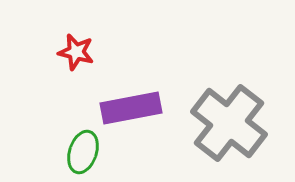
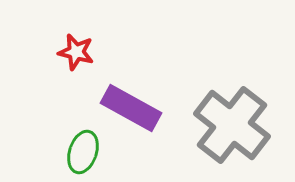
purple rectangle: rotated 40 degrees clockwise
gray cross: moved 3 px right, 2 px down
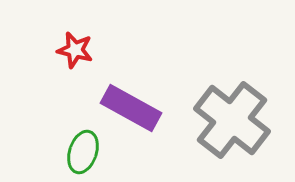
red star: moved 1 px left, 2 px up
gray cross: moved 5 px up
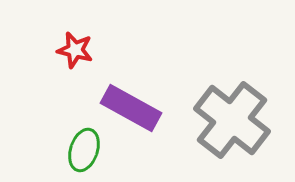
green ellipse: moved 1 px right, 2 px up
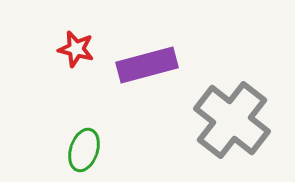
red star: moved 1 px right, 1 px up
purple rectangle: moved 16 px right, 43 px up; rotated 44 degrees counterclockwise
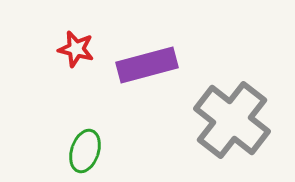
green ellipse: moved 1 px right, 1 px down
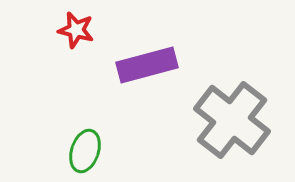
red star: moved 19 px up
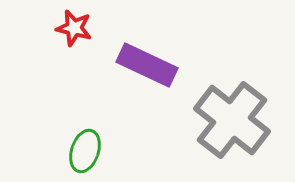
red star: moved 2 px left, 2 px up
purple rectangle: rotated 40 degrees clockwise
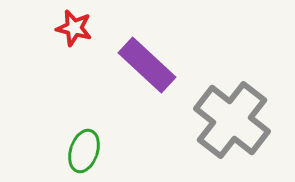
purple rectangle: rotated 18 degrees clockwise
green ellipse: moved 1 px left
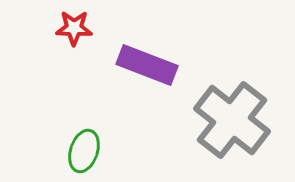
red star: rotated 12 degrees counterclockwise
purple rectangle: rotated 22 degrees counterclockwise
